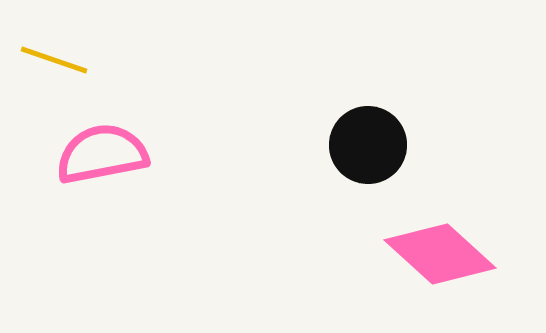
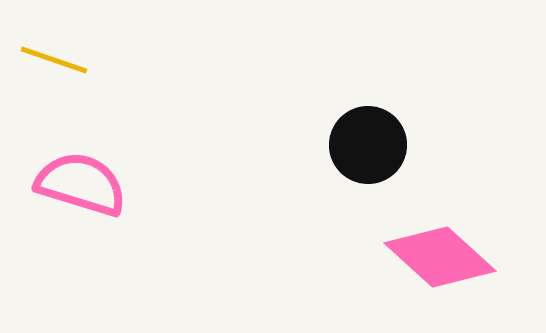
pink semicircle: moved 21 px left, 30 px down; rotated 28 degrees clockwise
pink diamond: moved 3 px down
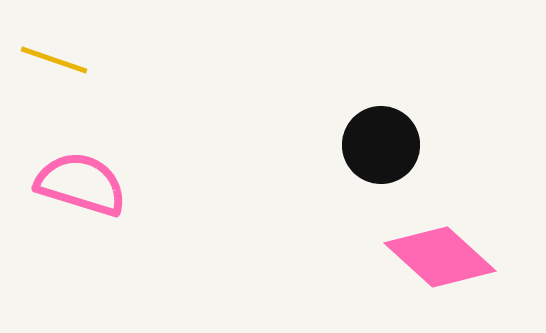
black circle: moved 13 px right
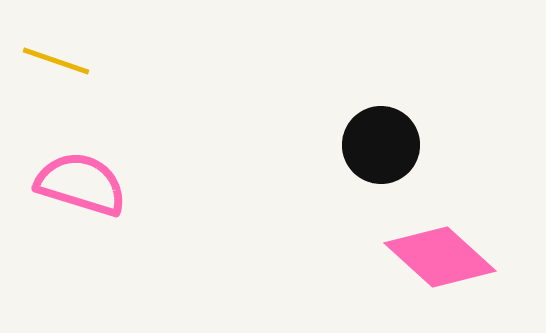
yellow line: moved 2 px right, 1 px down
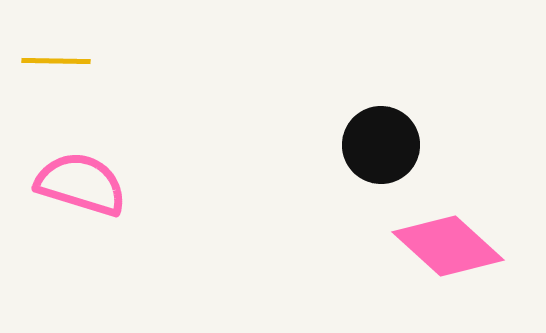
yellow line: rotated 18 degrees counterclockwise
pink diamond: moved 8 px right, 11 px up
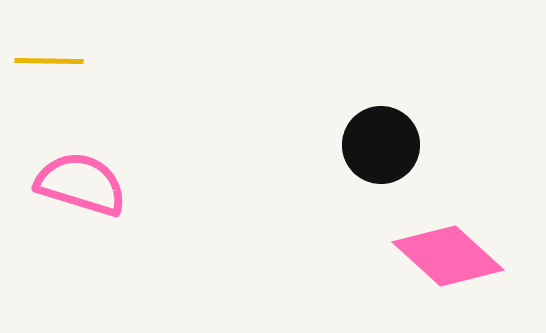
yellow line: moved 7 px left
pink diamond: moved 10 px down
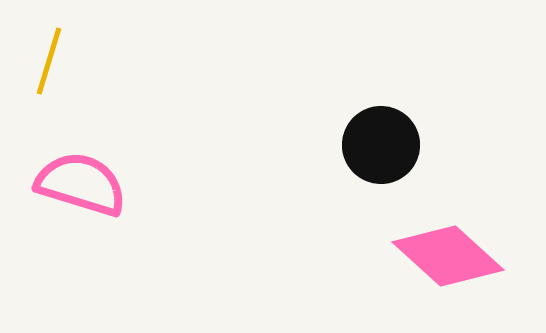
yellow line: rotated 74 degrees counterclockwise
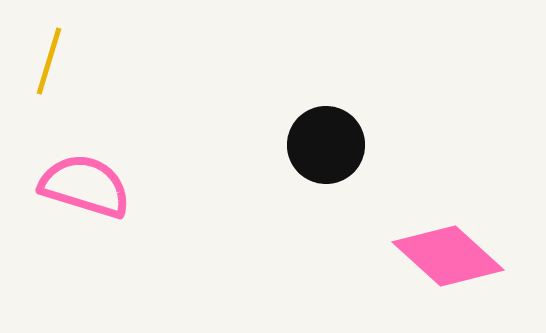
black circle: moved 55 px left
pink semicircle: moved 4 px right, 2 px down
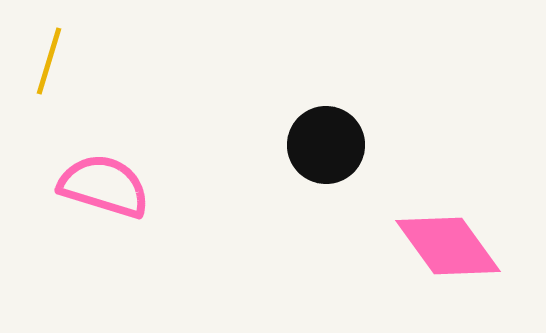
pink semicircle: moved 19 px right
pink diamond: moved 10 px up; rotated 12 degrees clockwise
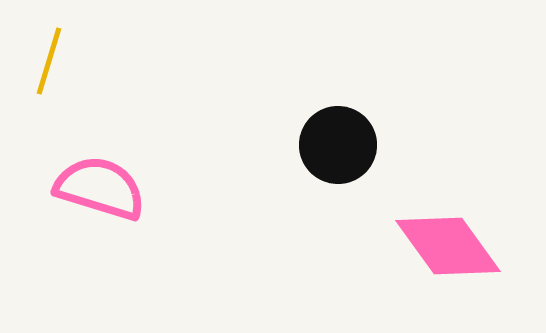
black circle: moved 12 px right
pink semicircle: moved 4 px left, 2 px down
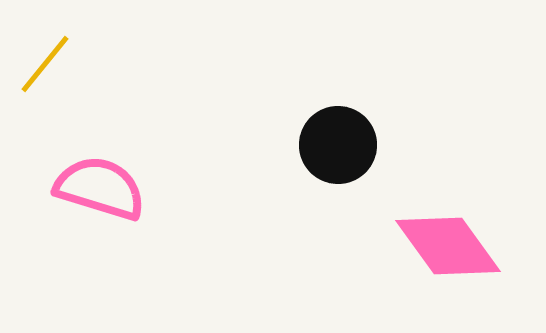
yellow line: moved 4 px left, 3 px down; rotated 22 degrees clockwise
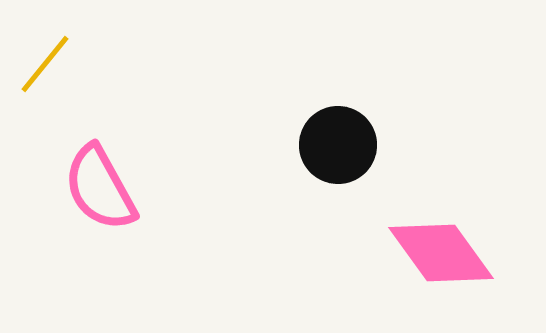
pink semicircle: rotated 136 degrees counterclockwise
pink diamond: moved 7 px left, 7 px down
